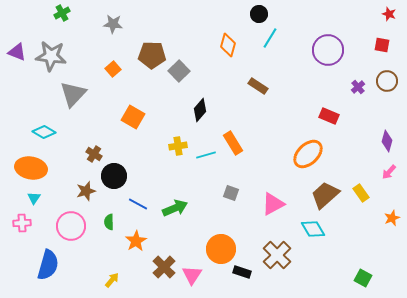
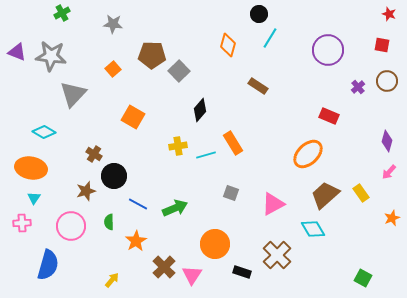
orange circle at (221, 249): moved 6 px left, 5 px up
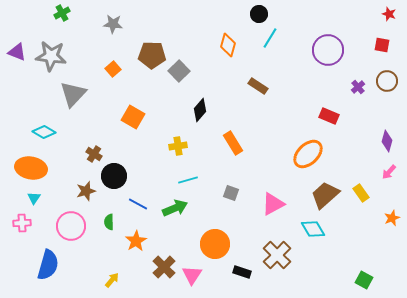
cyan line at (206, 155): moved 18 px left, 25 px down
green square at (363, 278): moved 1 px right, 2 px down
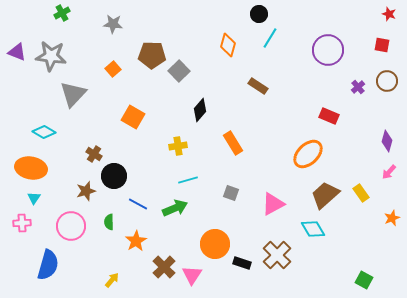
black rectangle at (242, 272): moved 9 px up
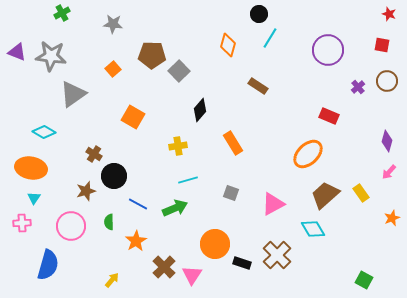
gray triangle at (73, 94): rotated 12 degrees clockwise
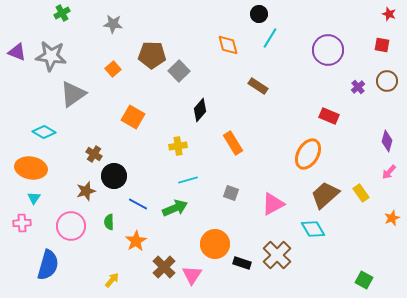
orange diamond at (228, 45): rotated 30 degrees counterclockwise
orange ellipse at (308, 154): rotated 16 degrees counterclockwise
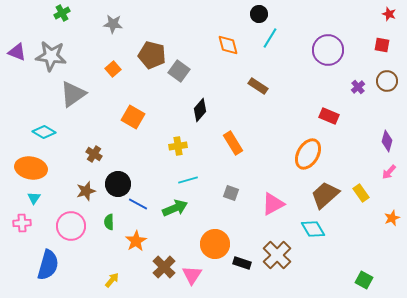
brown pentagon at (152, 55): rotated 12 degrees clockwise
gray square at (179, 71): rotated 10 degrees counterclockwise
black circle at (114, 176): moved 4 px right, 8 px down
